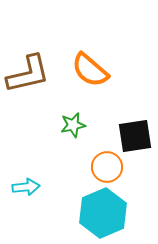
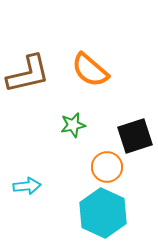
black square: rotated 9 degrees counterclockwise
cyan arrow: moved 1 px right, 1 px up
cyan hexagon: rotated 12 degrees counterclockwise
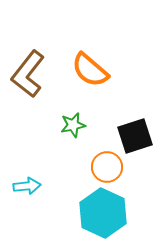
brown L-shape: rotated 141 degrees clockwise
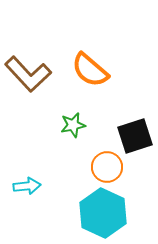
brown L-shape: rotated 81 degrees counterclockwise
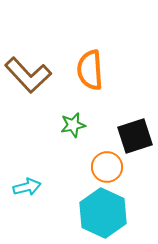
orange semicircle: rotated 45 degrees clockwise
brown L-shape: moved 1 px down
cyan arrow: moved 1 px down; rotated 8 degrees counterclockwise
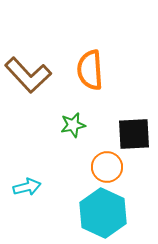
black square: moved 1 px left, 2 px up; rotated 15 degrees clockwise
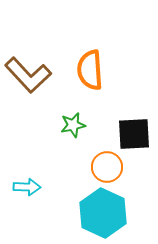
cyan arrow: rotated 16 degrees clockwise
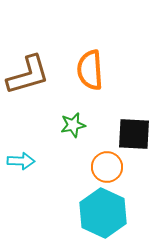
brown L-shape: rotated 63 degrees counterclockwise
black square: rotated 6 degrees clockwise
cyan arrow: moved 6 px left, 26 px up
